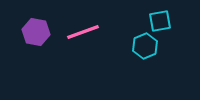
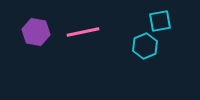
pink line: rotated 8 degrees clockwise
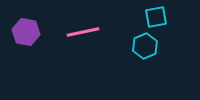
cyan square: moved 4 px left, 4 px up
purple hexagon: moved 10 px left
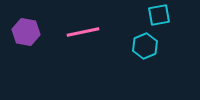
cyan square: moved 3 px right, 2 px up
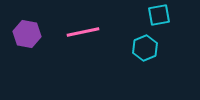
purple hexagon: moved 1 px right, 2 px down
cyan hexagon: moved 2 px down
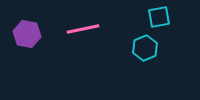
cyan square: moved 2 px down
pink line: moved 3 px up
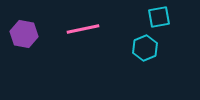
purple hexagon: moved 3 px left
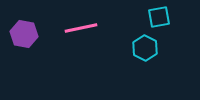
pink line: moved 2 px left, 1 px up
cyan hexagon: rotated 10 degrees counterclockwise
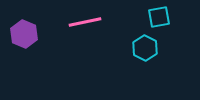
pink line: moved 4 px right, 6 px up
purple hexagon: rotated 12 degrees clockwise
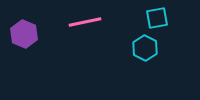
cyan square: moved 2 px left, 1 px down
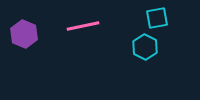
pink line: moved 2 px left, 4 px down
cyan hexagon: moved 1 px up
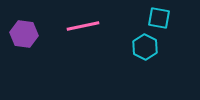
cyan square: moved 2 px right; rotated 20 degrees clockwise
purple hexagon: rotated 16 degrees counterclockwise
